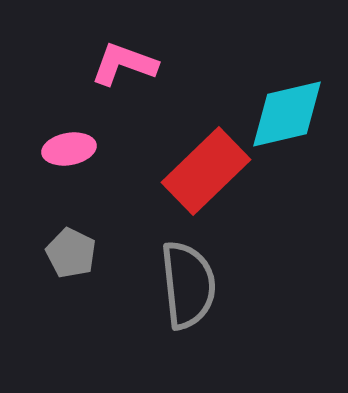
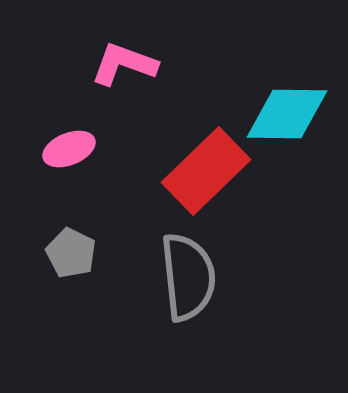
cyan diamond: rotated 14 degrees clockwise
pink ellipse: rotated 12 degrees counterclockwise
gray semicircle: moved 8 px up
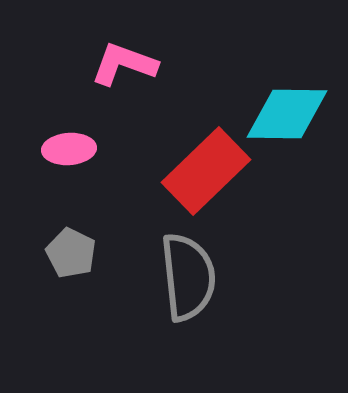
pink ellipse: rotated 18 degrees clockwise
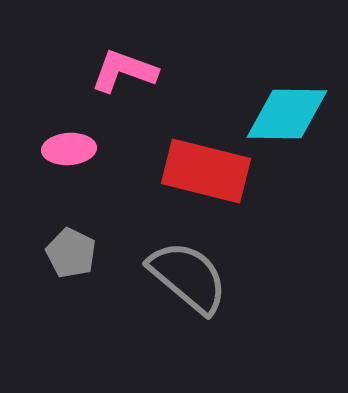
pink L-shape: moved 7 px down
red rectangle: rotated 58 degrees clockwise
gray semicircle: rotated 44 degrees counterclockwise
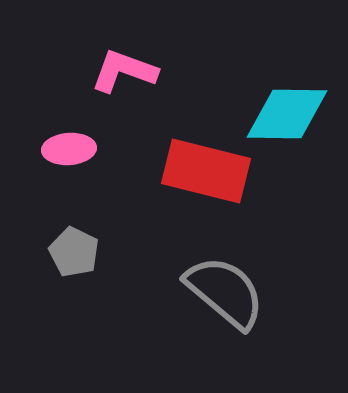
gray pentagon: moved 3 px right, 1 px up
gray semicircle: moved 37 px right, 15 px down
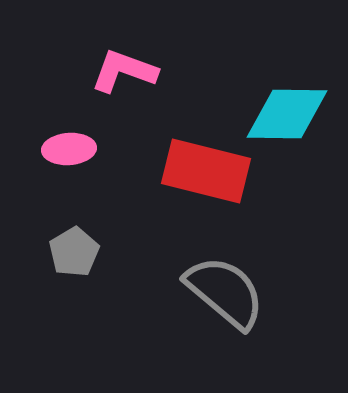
gray pentagon: rotated 15 degrees clockwise
